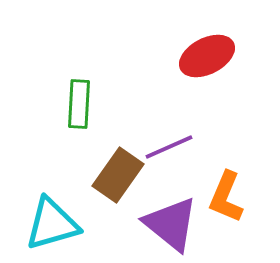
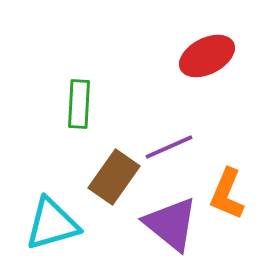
brown rectangle: moved 4 px left, 2 px down
orange L-shape: moved 1 px right, 3 px up
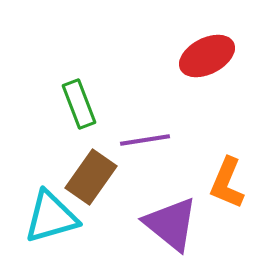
green rectangle: rotated 24 degrees counterclockwise
purple line: moved 24 px left, 7 px up; rotated 15 degrees clockwise
brown rectangle: moved 23 px left
orange L-shape: moved 11 px up
cyan triangle: moved 1 px left, 7 px up
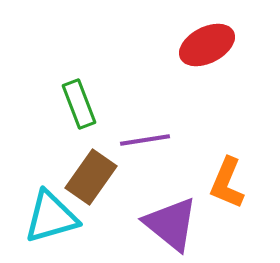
red ellipse: moved 11 px up
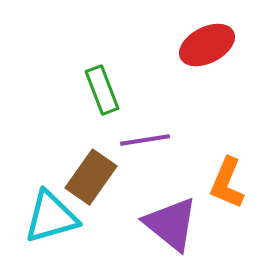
green rectangle: moved 23 px right, 14 px up
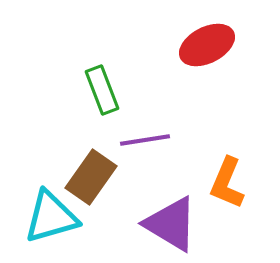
purple triangle: rotated 8 degrees counterclockwise
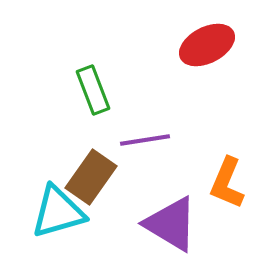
green rectangle: moved 9 px left
cyan triangle: moved 7 px right, 5 px up
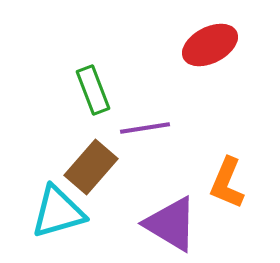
red ellipse: moved 3 px right
purple line: moved 12 px up
brown rectangle: moved 10 px up; rotated 6 degrees clockwise
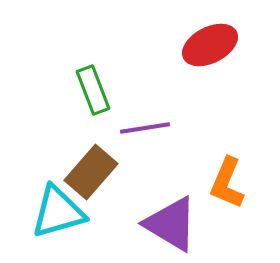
brown rectangle: moved 5 px down
